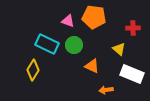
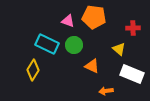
orange arrow: moved 1 px down
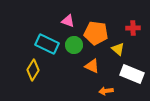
orange pentagon: moved 2 px right, 16 px down
yellow triangle: moved 1 px left
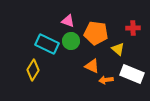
green circle: moved 3 px left, 4 px up
orange arrow: moved 11 px up
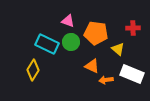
green circle: moved 1 px down
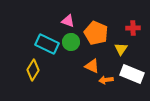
orange pentagon: rotated 15 degrees clockwise
yellow triangle: moved 3 px right; rotated 24 degrees clockwise
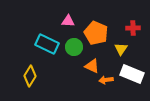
pink triangle: rotated 16 degrees counterclockwise
green circle: moved 3 px right, 5 px down
yellow diamond: moved 3 px left, 6 px down
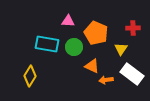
cyan rectangle: rotated 15 degrees counterclockwise
white rectangle: rotated 15 degrees clockwise
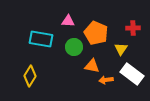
cyan rectangle: moved 6 px left, 5 px up
orange triangle: rotated 14 degrees counterclockwise
